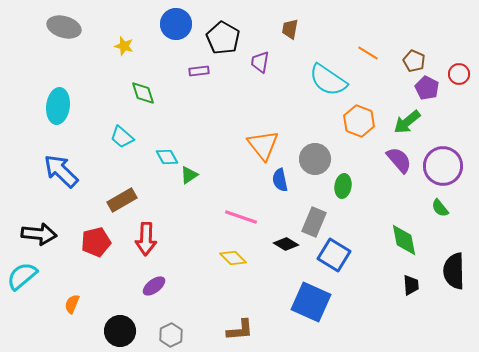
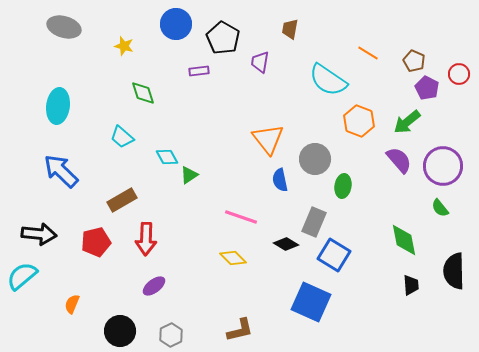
orange triangle at (263, 145): moved 5 px right, 6 px up
brown L-shape at (240, 330): rotated 8 degrees counterclockwise
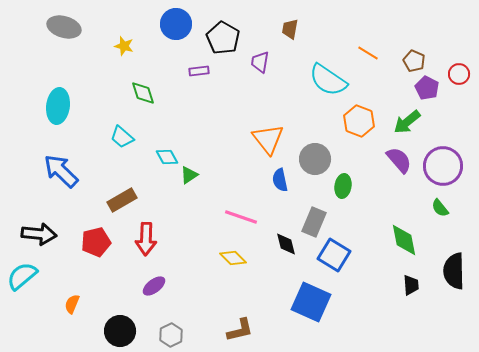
black diamond at (286, 244): rotated 45 degrees clockwise
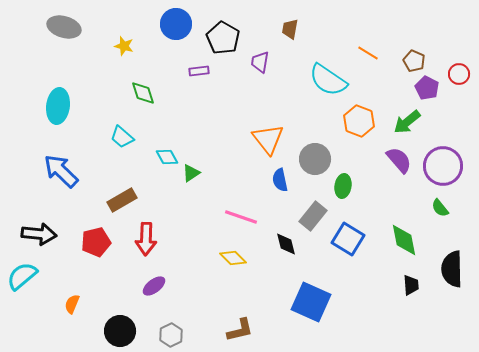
green triangle at (189, 175): moved 2 px right, 2 px up
gray rectangle at (314, 222): moved 1 px left, 6 px up; rotated 16 degrees clockwise
blue square at (334, 255): moved 14 px right, 16 px up
black semicircle at (454, 271): moved 2 px left, 2 px up
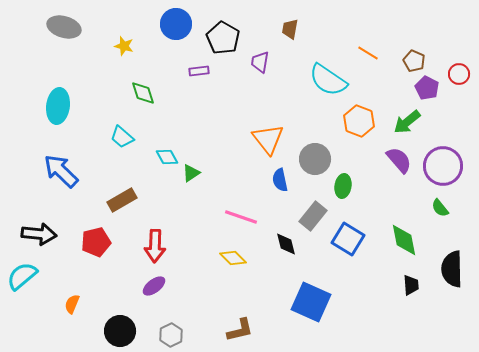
red arrow at (146, 239): moved 9 px right, 7 px down
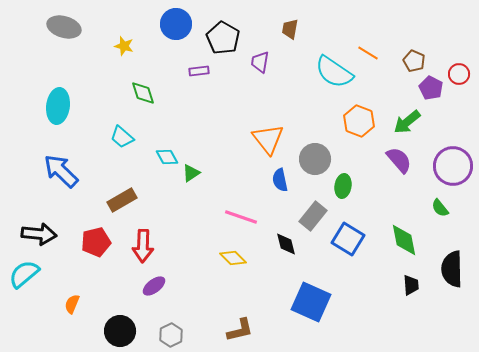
cyan semicircle at (328, 80): moved 6 px right, 8 px up
purple pentagon at (427, 88): moved 4 px right
purple circle at (443, 166): moved 10 px right
red arrow at (155, 246): moved 12 px left
cyan semicircle at (22, 276): moved 2 px right, 2 px up
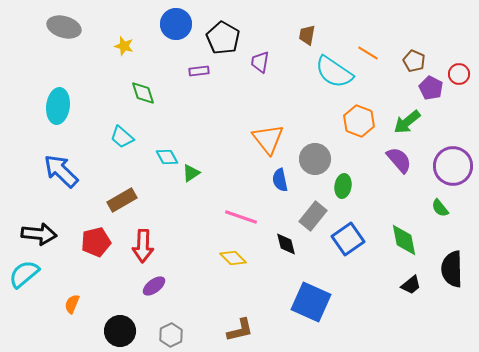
brown trapezoid at (290, 29): moved 17 px right, 6 px down
blue square at (348, 239): rotated 24 degrees clockwise
black trapezoid at (411, 285): rotated 55 degrees clockwise
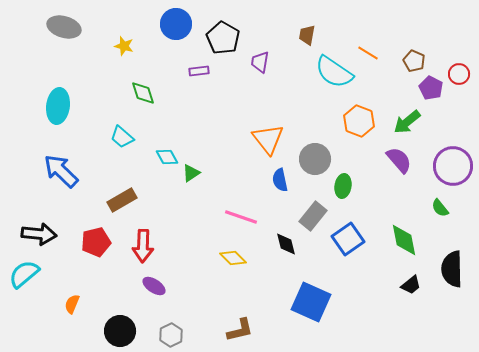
purple ellipse at (154, 286): rotated 70 degrees clockwise
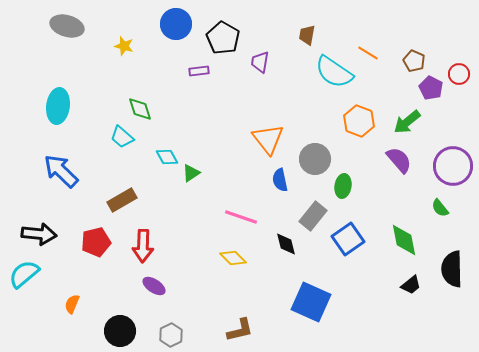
gray ellipse at (64, 27): moved 3 px right, 1 px up
green diamond at (143, 93): moved 3 px left, 16 px down
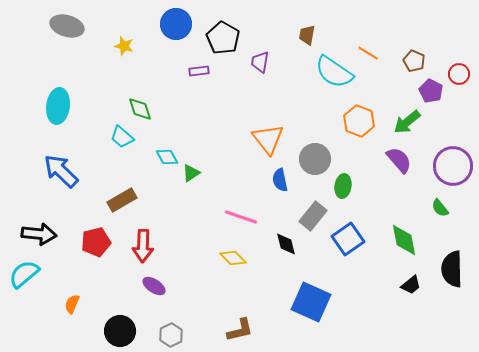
purple pentagon at (431, 88): moved 3 px down
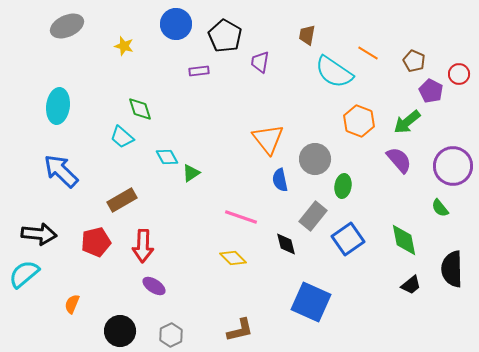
gray ellipse at (67, 26): rotated 40 degrees counterclockwise
black pentagon at (223, 38): moved 2 px right, 2 px up
